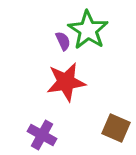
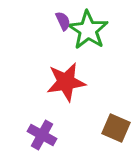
purple semicircle: moved 20 px up
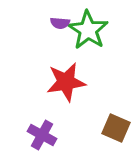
purple semicircle: moved 3 px left, 2 px down; rotated 120 degrees clockwise
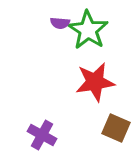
red star: moved 29 px right
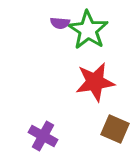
brown square: moved 1 px left, 1 px down
purple cross: moved 1 px right, 1 px down
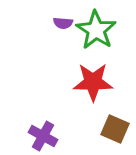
purple semicircle: moved 3 px right
green star: moved 8 px right
red star: moved 2 px left; rotated 9 degrees clockwise
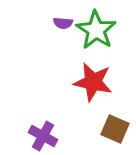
red star: rotated 12 degrees clockwise
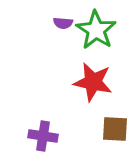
brown square: rotated 20 degrees counterclockwise
purple cross: rotated 20 degrees counterclockwise
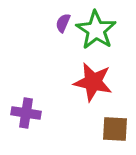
purple semicircle: rotated 108 degrees clockwise
purple cross: moved 17 px left, 23 px up
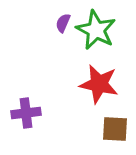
green star: rotated 6 degrees counterclockwise
red star: moved 6 px right, 2 px down
purple cross: rotated 16 degrees counterclockwise
